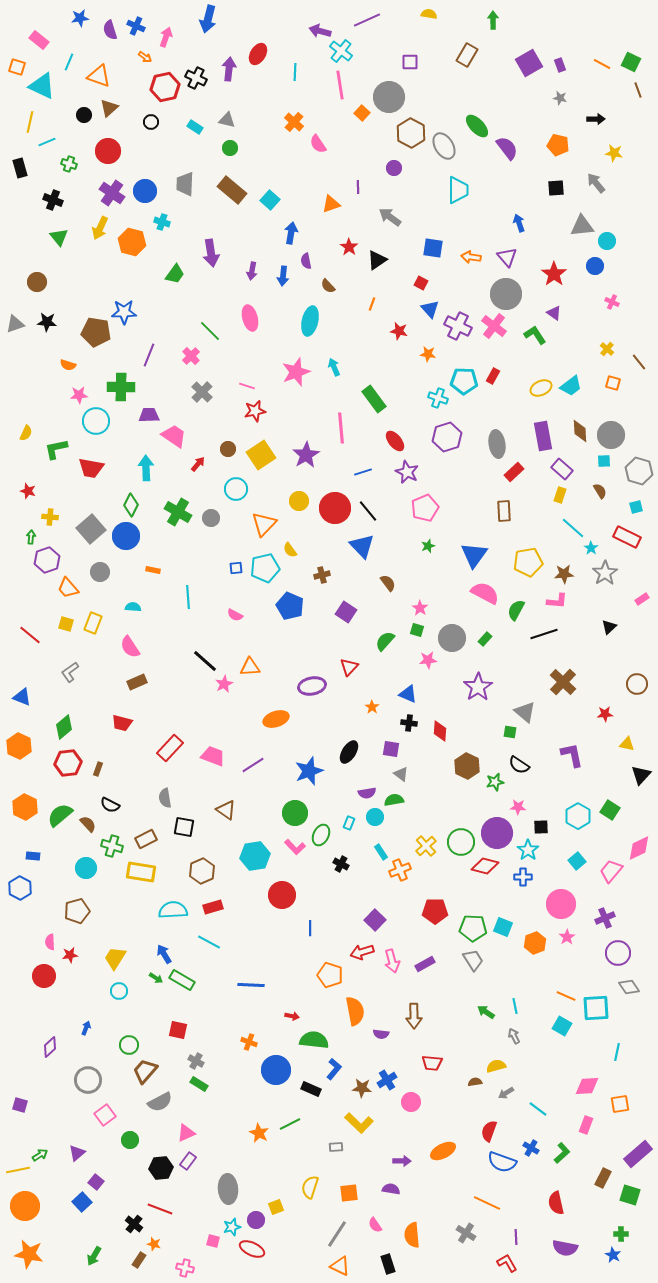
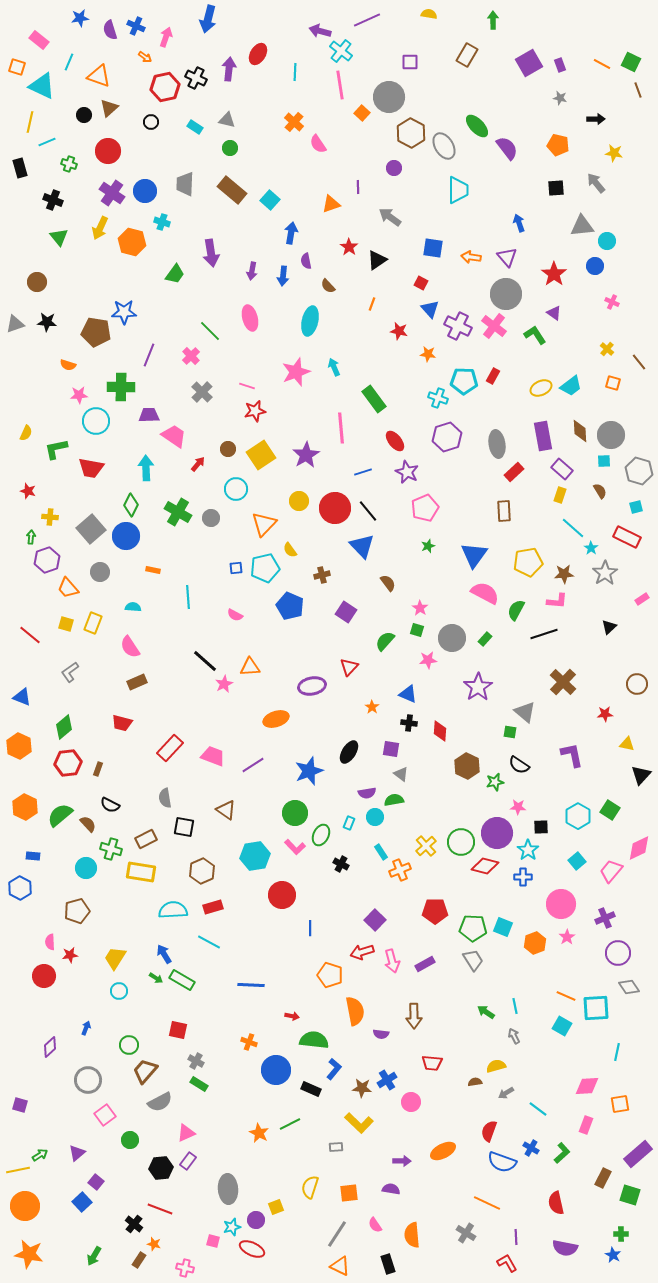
green cross at (112, 846): moved 1 px left, 3 px down
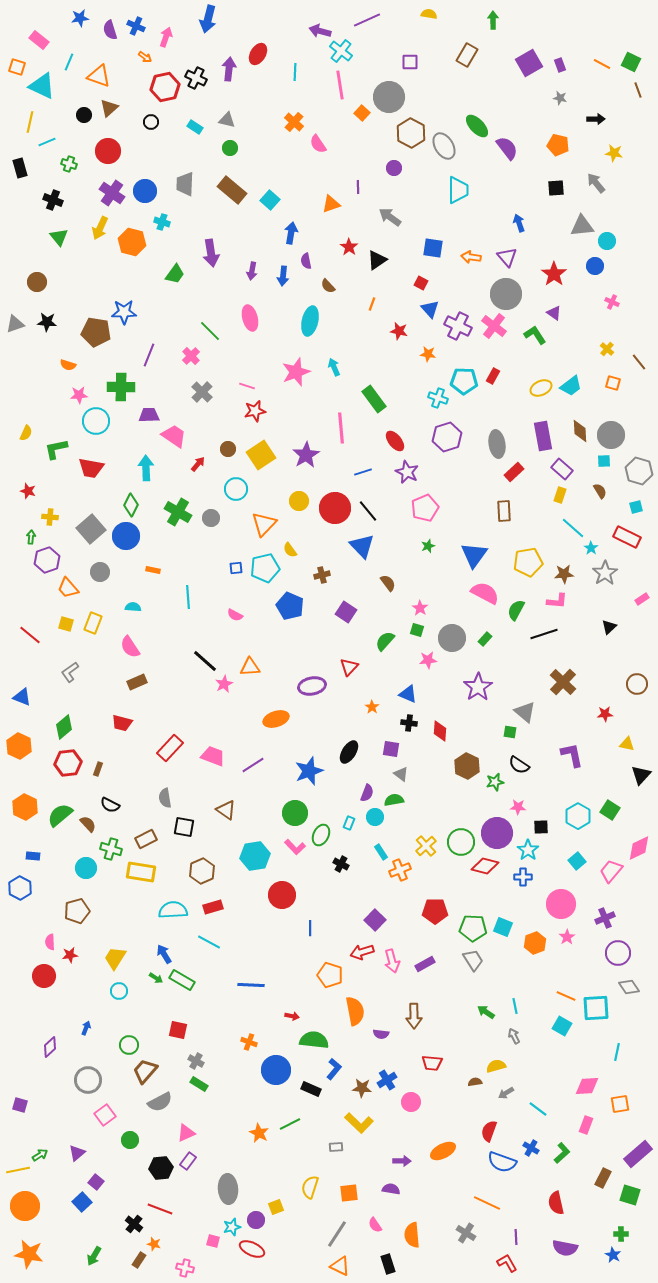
purple semicircle at (367, 793): rotated 60 degrees counterclockwise
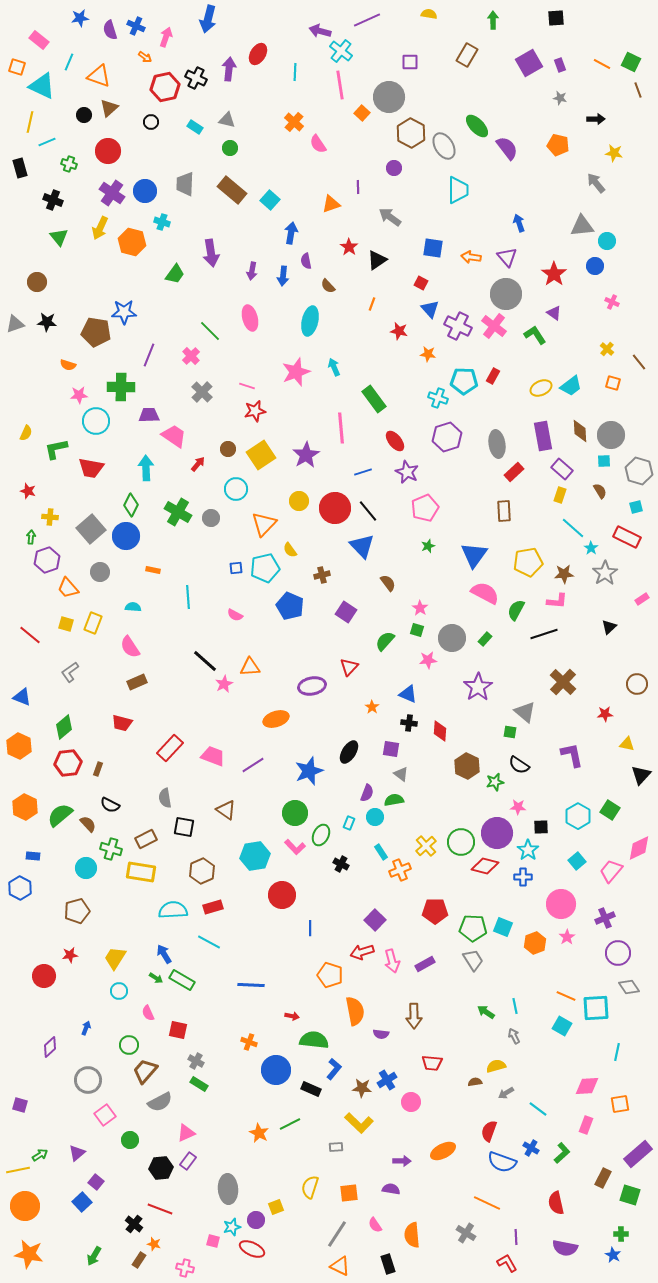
black square at (556, 188): moved 170 px up
pink semicircle at (50, 942): moved 98 px right, 71 px down; rotated 21 degrees counterclockwise
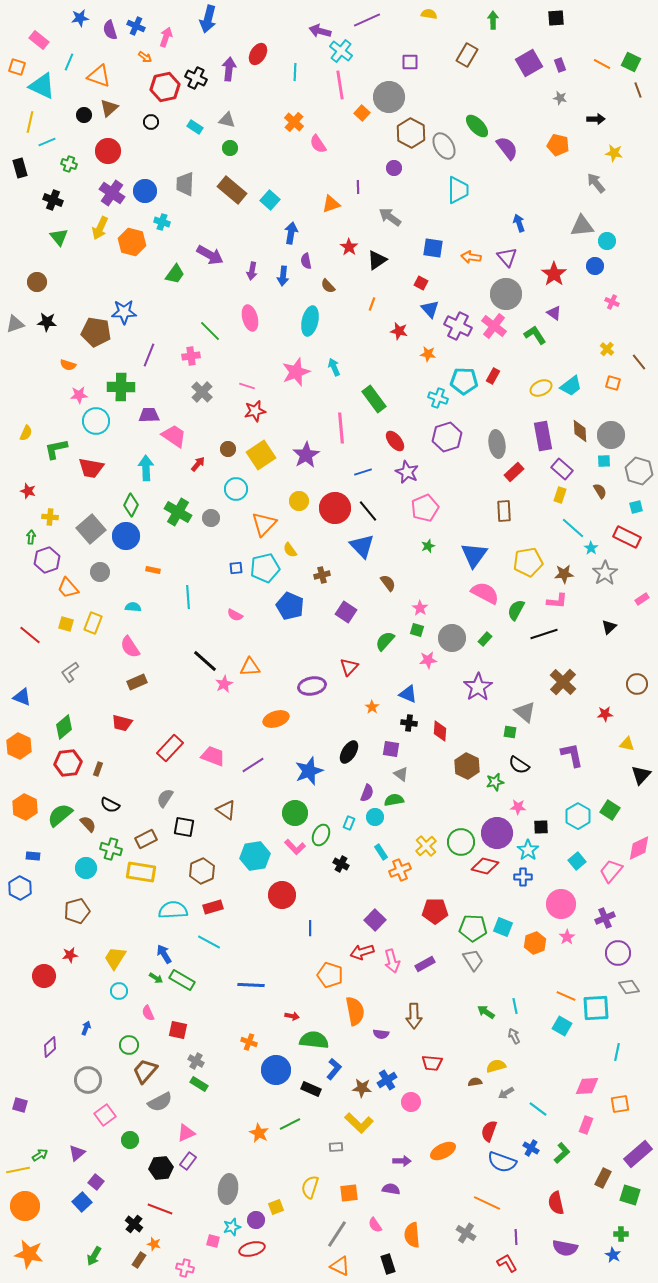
purple arrow at (211, 253): moved 1 px left, 2 px down; rotated 52 degrees counterclockwise
pink cross at (191, 356): rotated 36 degrees clockwise
gray semicircle at (165, 798): rotated 42 degrees clockwise
gray ellipse at (228, 1189): rotated 12 degrees clockwise
red ellipse at (252, 1249): rotated 40 degrees counterclockwise
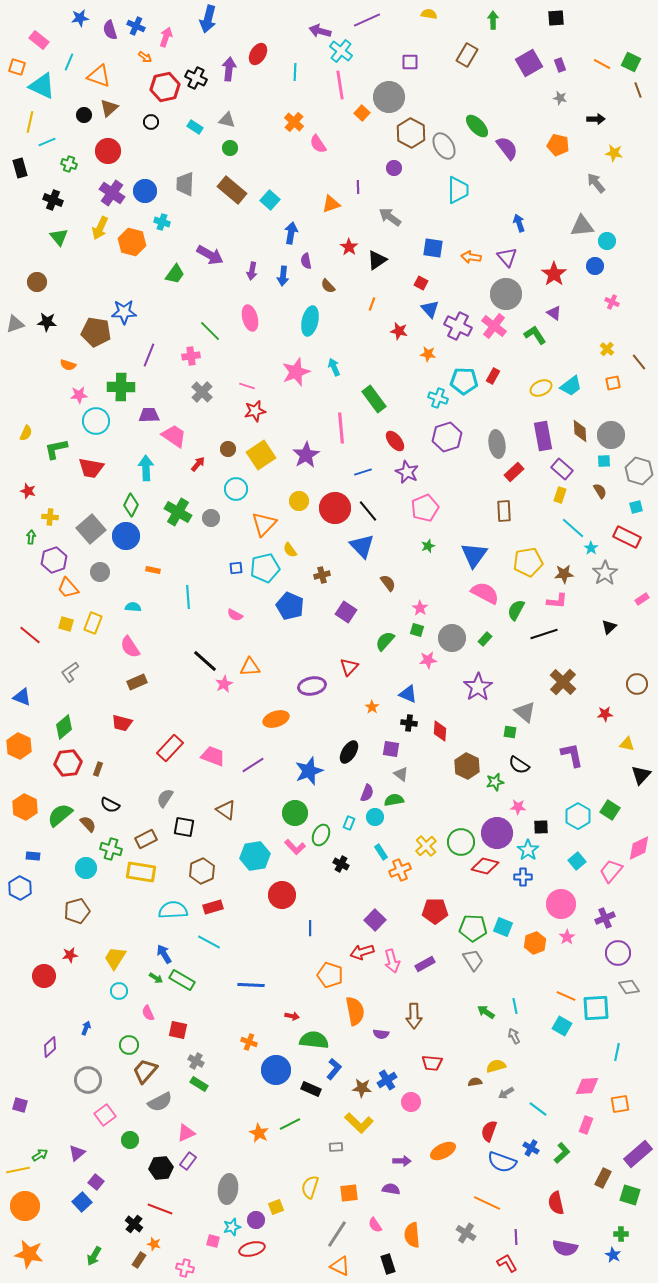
orange square at (613, 383): rotated 28 degrees counterclockwise
purple hexagon at (47, 560): moved 7 px right
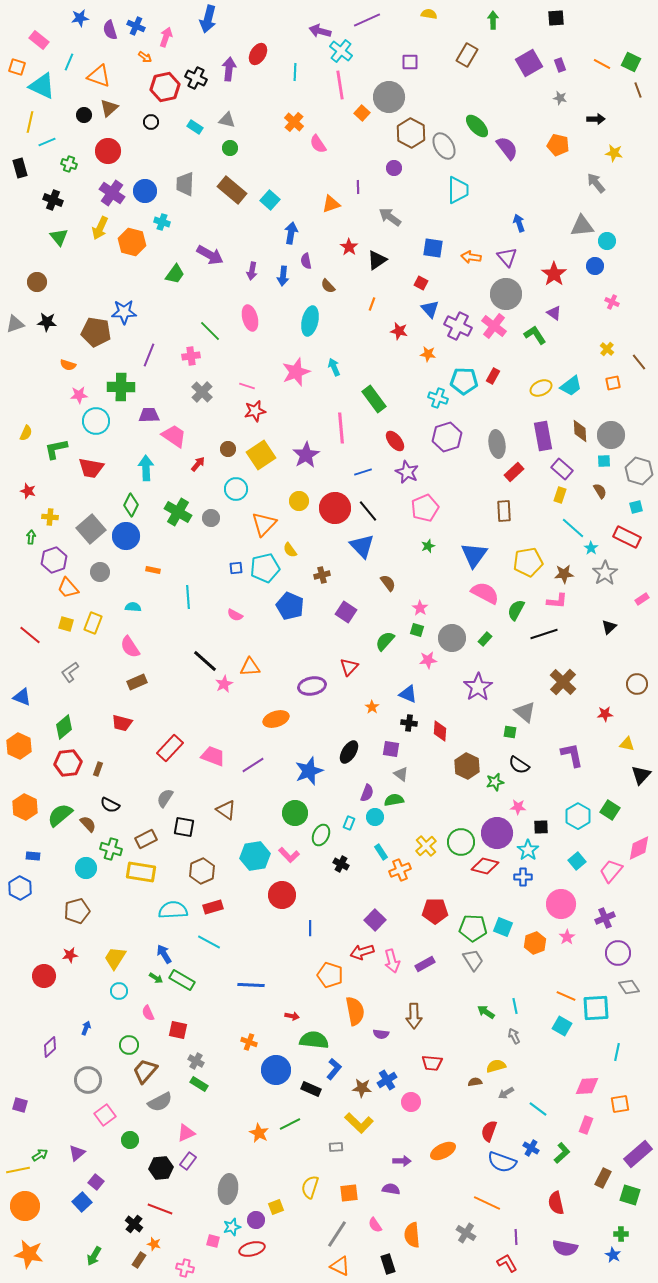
pink L-shape at (295, 847): moved 6 px left, 8 px down
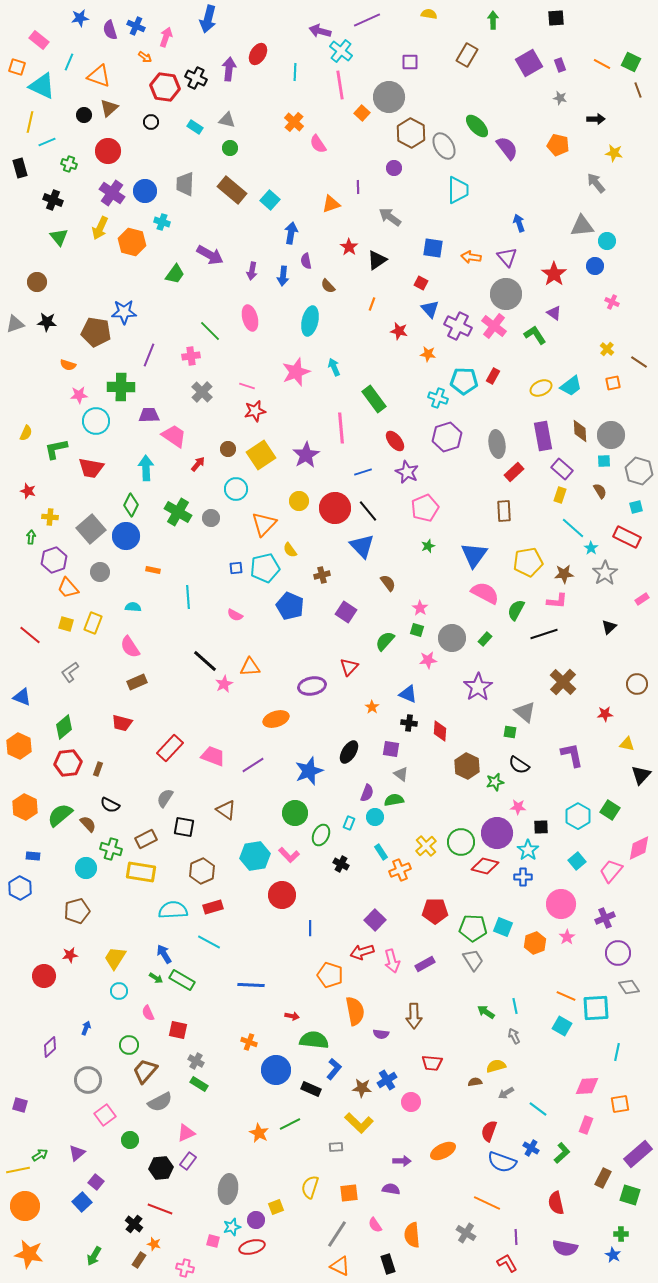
red hexagon at (165, 87): rotated 20 degrees clockwise
brown line at (639, 362): rotated 18 degrees counterclockwise
red ellipse at (252, 1249): moved 2 px up
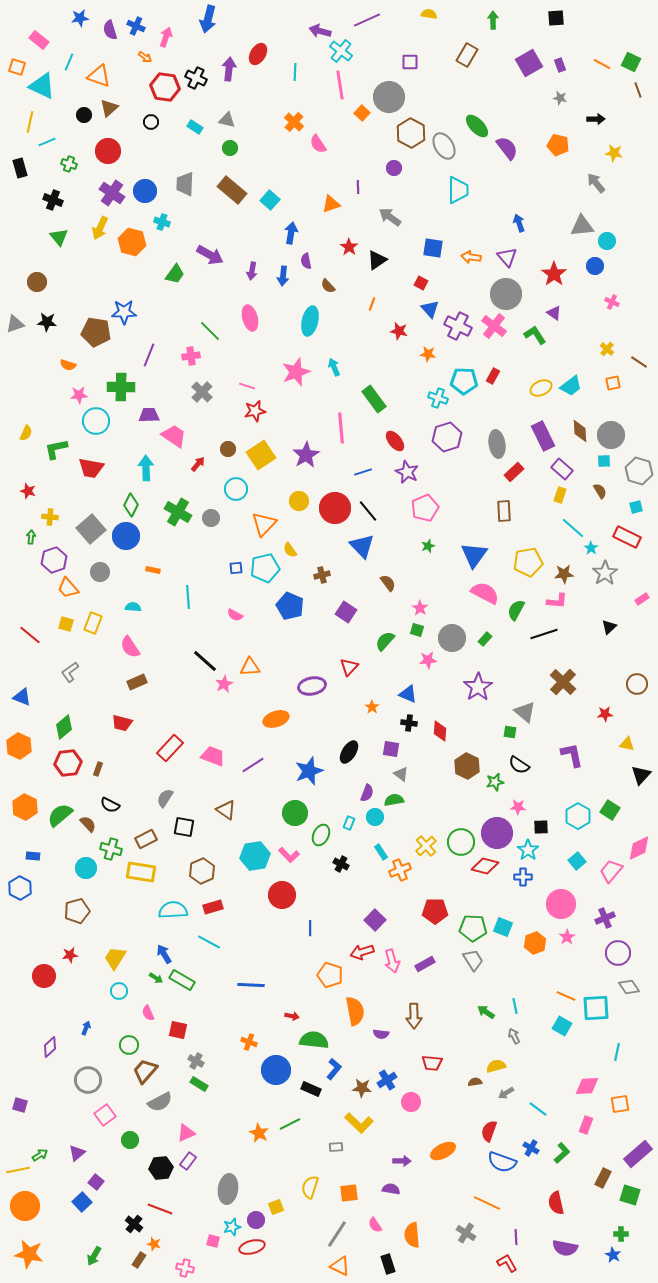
purple rectangle at (543, 436): rotated 16 degrees counterclockwise
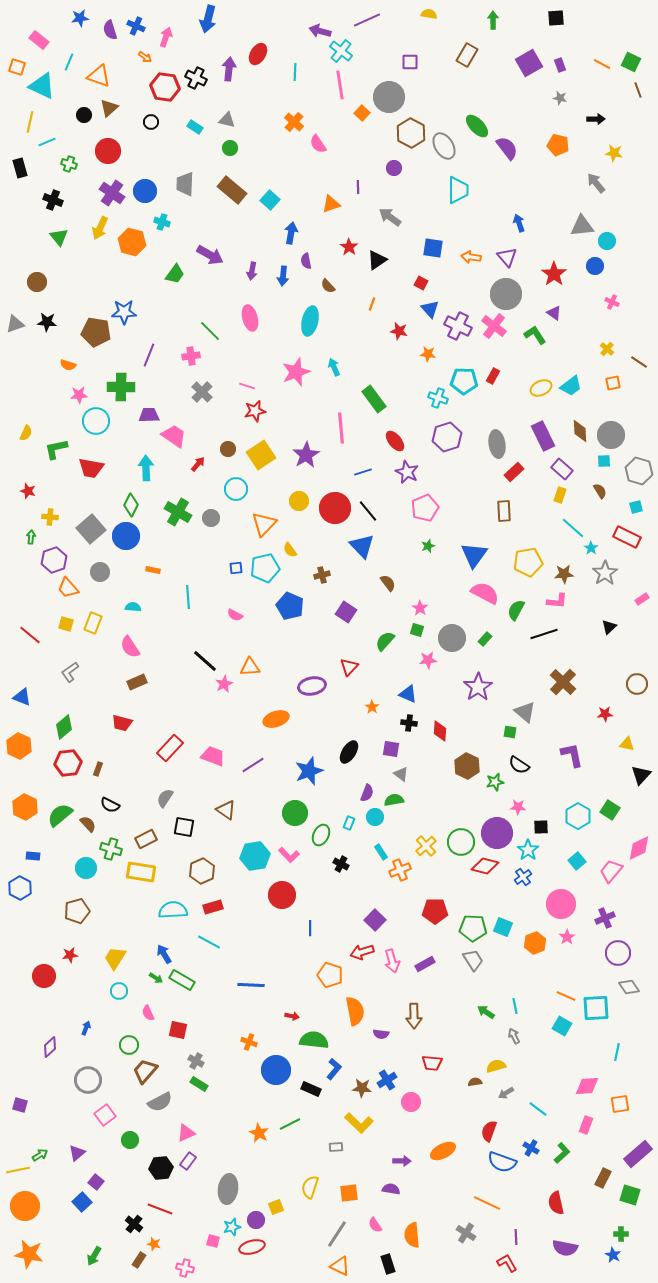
blue cross at (523, 877): rotated 36 degrees counterclockwise
